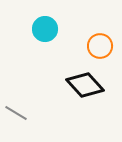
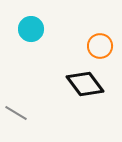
cyan circle: moved 14 px left
black diamond: moved 1 px up; rotated 6 degrees clockwise
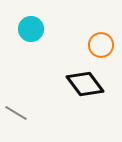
orange circle: moved 1 px right, 1 px up
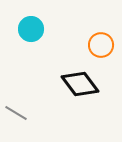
black diamond: moved 5 px left
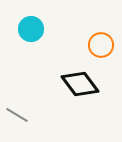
gray line: moved 1 px right, 2 px down
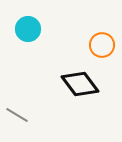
cyan circle: moved 3 px left
orange circle: moved 1 px right
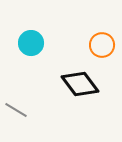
cyan circle: moved 3 px right, 14 px down
gray line: moved 1 px left, 5 px up
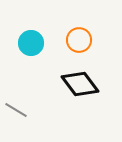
orange circle: moved 23 px left, 5 px up
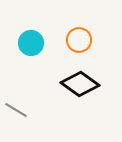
black diamond: rotated 18 degrees counterclockwise
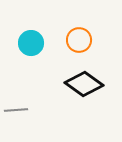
black diamond: moved 4 px right
gray line: rotated 35 degrees counterclockwise
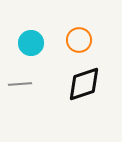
black diamond: rotated 54 degrees counterclockwise
gray line: moved 4 px right, 26 px up
